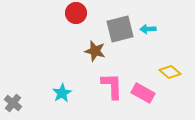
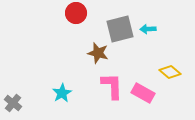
brown star: moved 3 px right, 2 px down
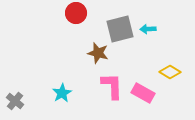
yellow diamond: rotated 10 degrees counterclockwise
gray cross: moved 2 px right, 2 px up
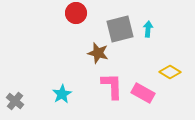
cyan arrow: rotated 98 degrees clockwise
cyan star: moved 1 px down
